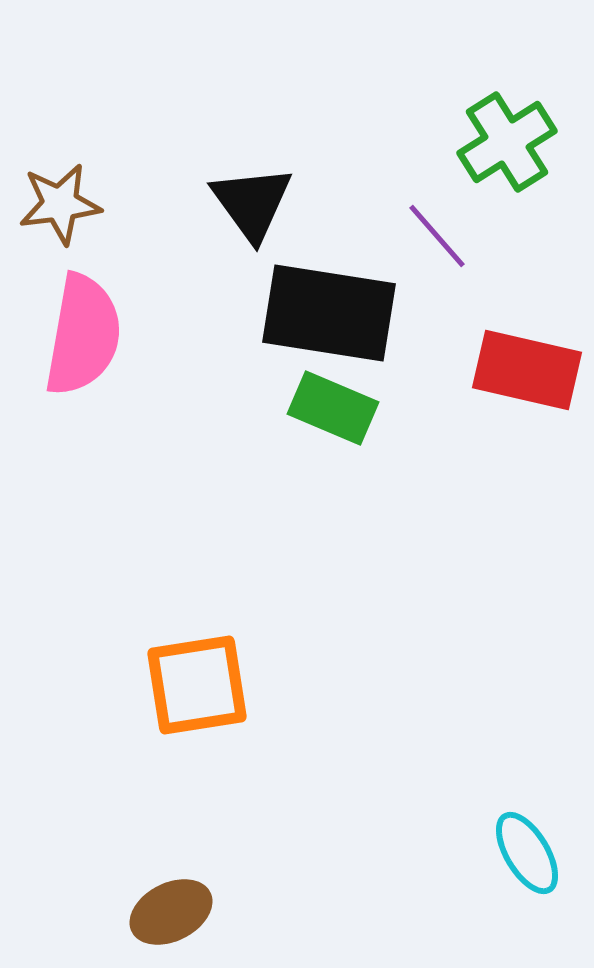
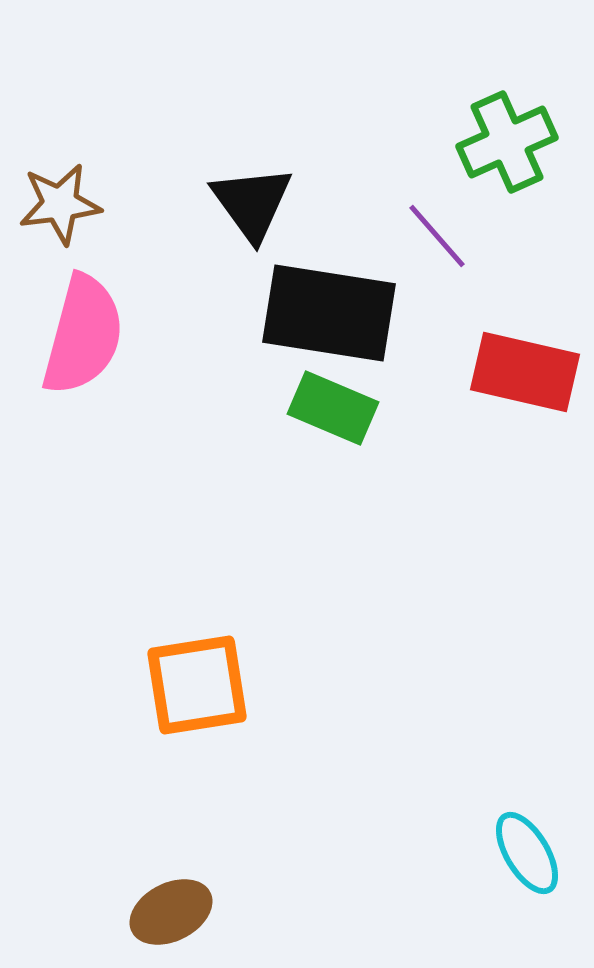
green cross: rotated 8 degrees clockwise
pink semicircle: rotated 5 degrees clockwise
red rectangle: moved 2 px left, 2 px down
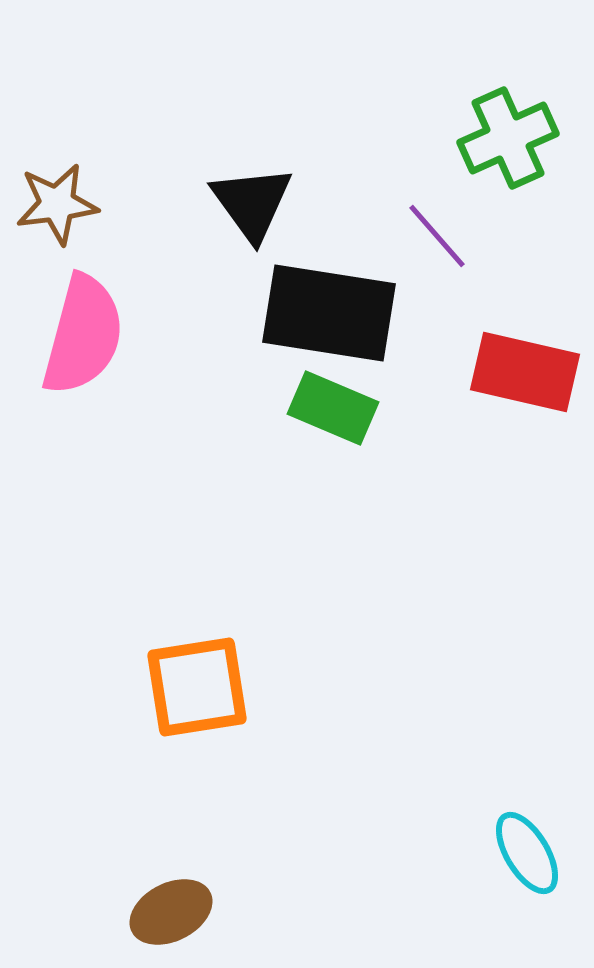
green cross: moved 1 px right, 4 px up
brown star: moved 3 px left
orange square: moved 2 px down
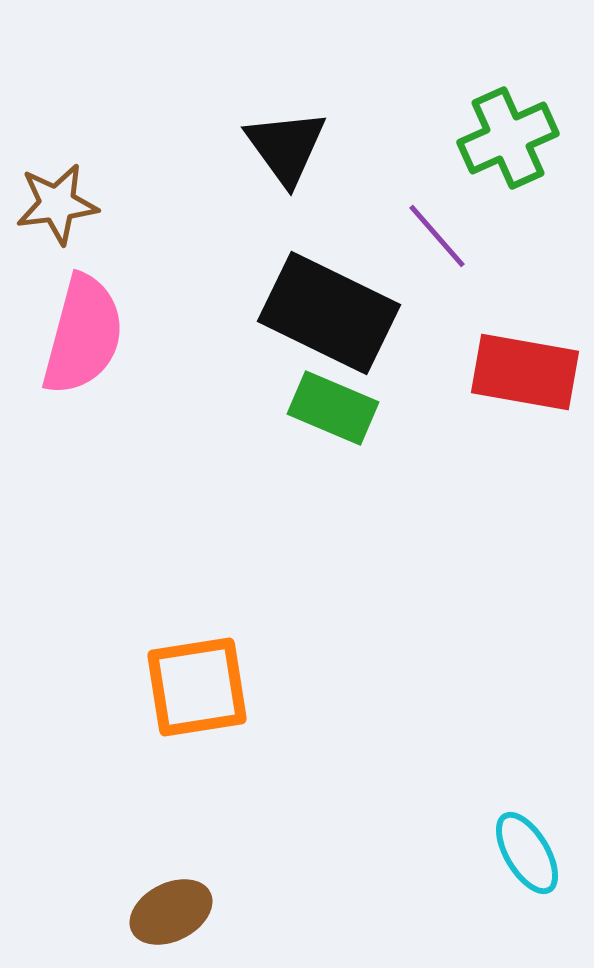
black triangle: moved 34 px right, 56 px up
black rectangle: rotated 17 degrees clockwise
red rectangle: rotated 3 degrees counterclockwise
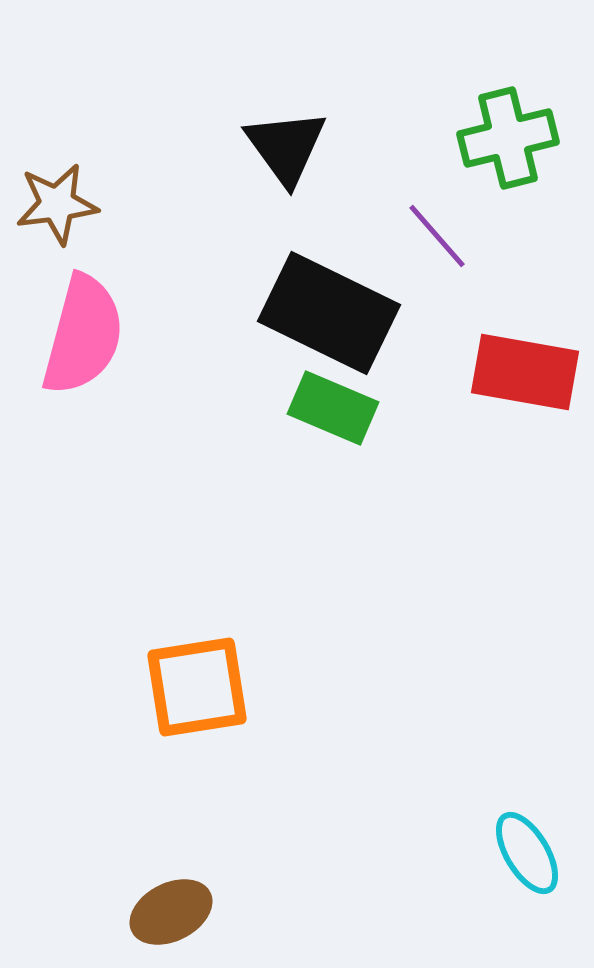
green cross: rotated 10 degrees clockwise
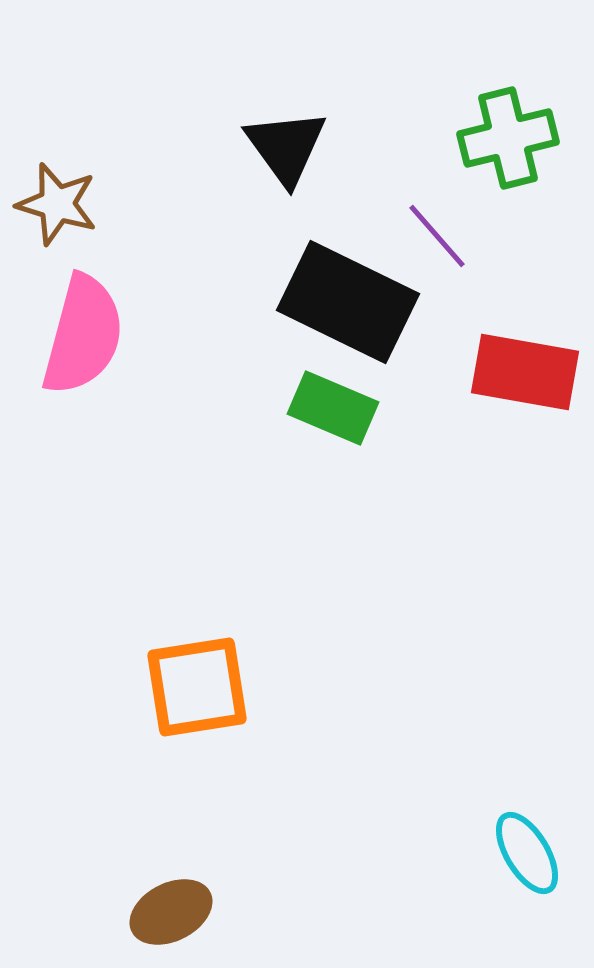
brown star: rotated 24 degrees clockwise
black rectangle: moved 19 px right, 11 px up
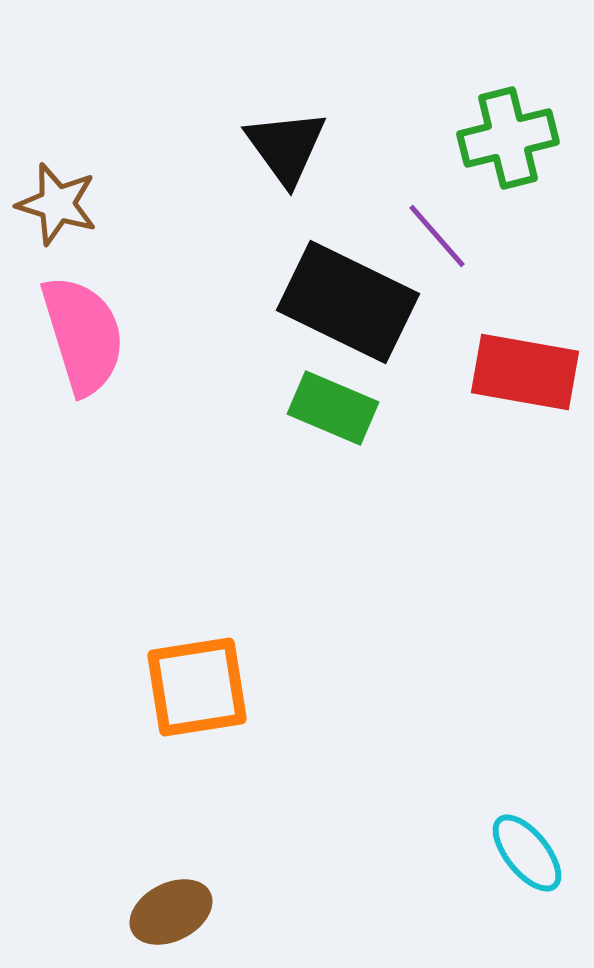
pink semicircle: rotated 32 degrees counterclockwise
cyan ellipse: rotated 8 degrees counterclockwise
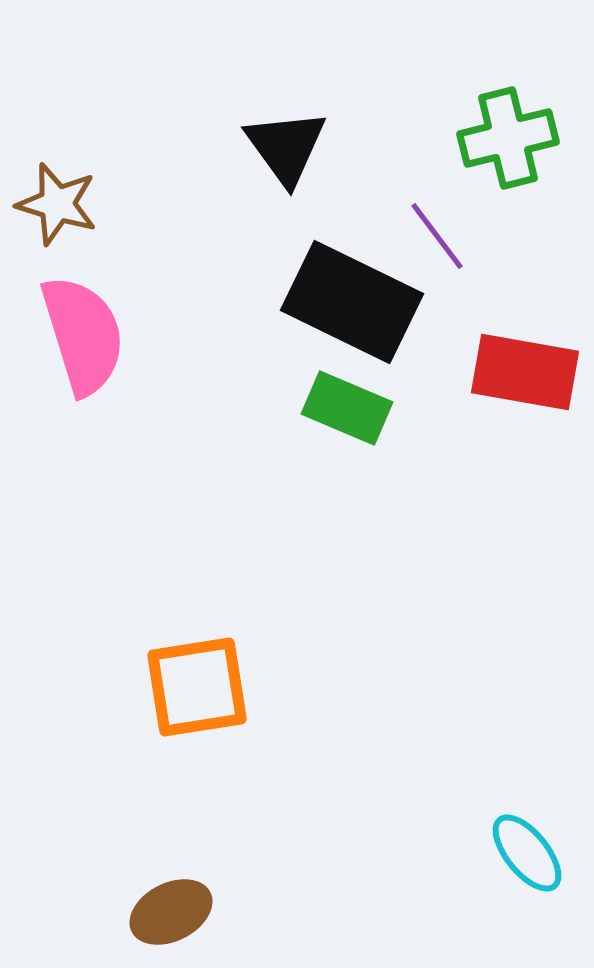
purple line: rotated 4 degrees clockwise
black rectangle: moved 4 px right
green rectangle: moved 14 px right
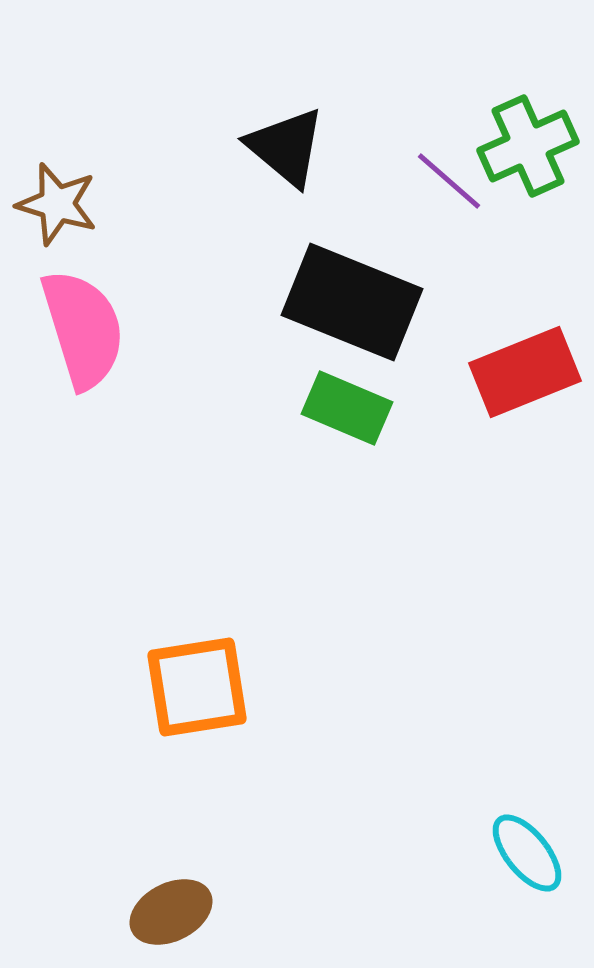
green cross: moved 20 px right, 8 px down; rotated 10 degrees counterclockwise
black triangle: rotated 14 degrees counterclockwise
purple line: moved 12 px right, 55 px up; rotated 12 degrees counterclockwise
black rectangle: rotated 4 degrees counterclockwise
pink semicircle: moved 6 px up
red rectangle: rotated 32 degrees counterclockwise
